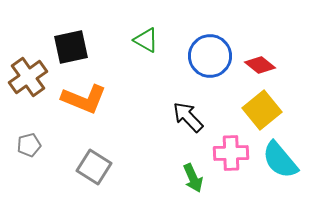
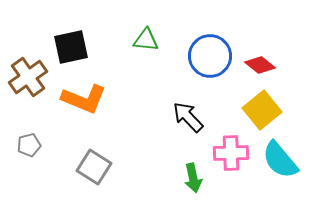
green triangle: rotated 24 degrees counterclockwise
green arrow: rotated 12 degrees clockwise
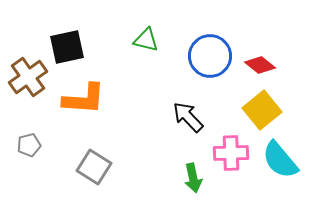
green triangle: rotated 8 degrees clockwise
black square: moved 4 px left
orange L-shape: rotated 18 degrees counterclockwise
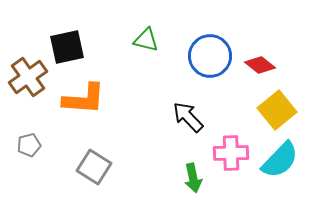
yellow square: moved 15 px right
cyan semicircle: rotated 96 degrees counterclockwise
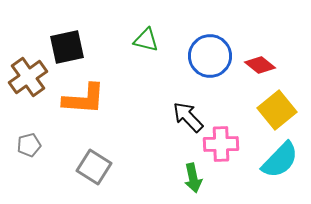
pink cross: moved 10 px left, 9 px up
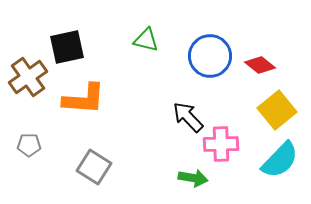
gray pentagon: rotated 15 degrees clockwise
green arrow: rotated 68 degrees counterclockwise
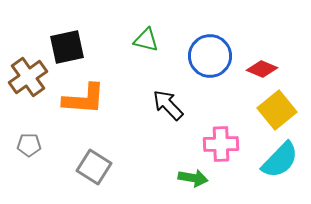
red diamond: moved 2 px right, 4 px down; rotated 16 degrees counterclockwise
black arrow: moved 20 px left, 12 px up
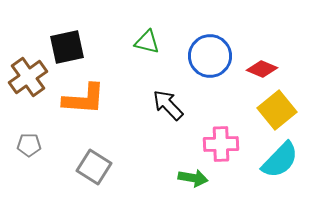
green triangle: moved 1 px right, 2 px down
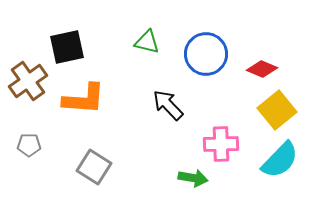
blue circle: moved 4 px left, 2 px up
brown cross: moved 4 px down
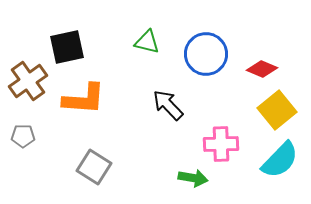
gray pentagon: moved 6 px left, 9 px up
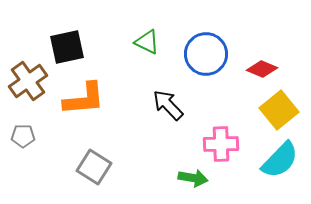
green triangle: rotated 12 degrees clockwise
orange L-shape: rotated 9 degrees counterclockwise
yellow square: moved 2 px right
